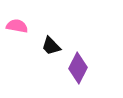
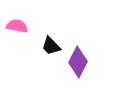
purple diamond: moved 6 px up
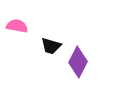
black trapezoid: rotated 30 degrees counterclockwise
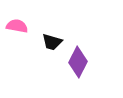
black trapezoid: moved 1 px right, 4 px up
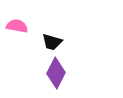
purple diamond: moved 22 px left, 11 px down
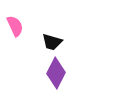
pink semicircle: moved 2 px left; rotated 55 degrees clockwise
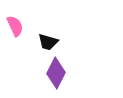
black trapezoid: moved 4 px left
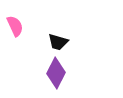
black trapezoid: moved 10 px right
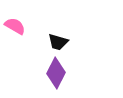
pink semicircle: rotated 35 degrees counterclockwise
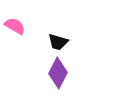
purple diamond: moved 2 px right
